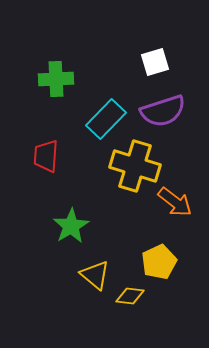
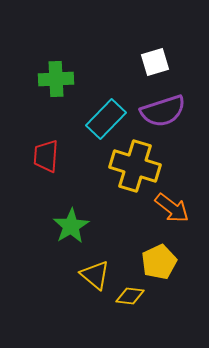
orange arrow: moved 3 px left, 6 px down
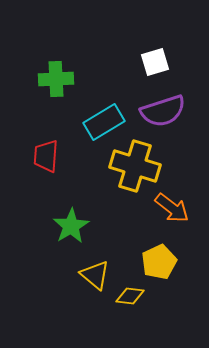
cyan rectangle: moved 2 px left, 3 px down; rotated 15 degrees clockwise
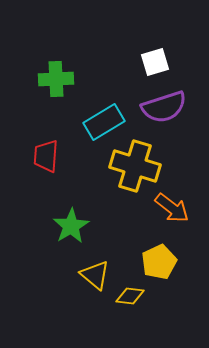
purple semicircle: moved 1 px right, 4 px up
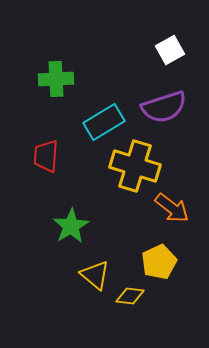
white square: moved 15 px right, 12 px up; rotated 12 degrees counterclockwise
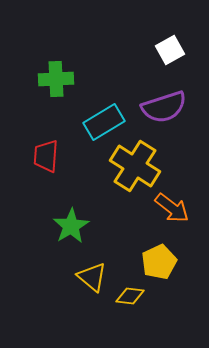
yellow cross: rotated 15 degrees clockwise
yellow triangle: moved 3 px left, 2 px down
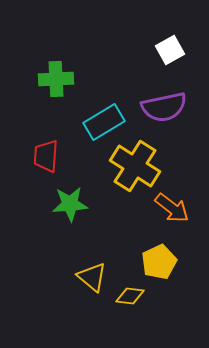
purple semicircle: rotated 6 degrees clockwise
green star: moved 1 px left, 22 px up; rotated 27 degrees clockwise
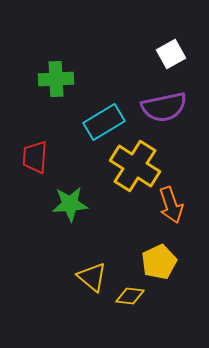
white square: moved 1 px right, 4 px down
red trapezoid: moved 11 px left, 1 px down
orange arrow: moved 1 px left, 3 px up; rotated 33 degrees clockwise
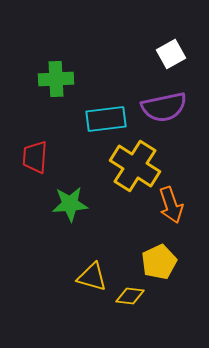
cyan rectangle: moved 2 px right, 3 px up; rotated 24 degrees clockwise
yellow triangle: rotated 24 degrees counterclockwise
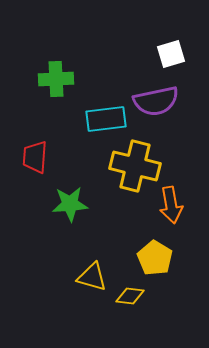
white square: rotated 12 degrees clockwise
purple semicircle: moved 8 px left, 6 px up
yellow cross: rotated 18 degrees counterclockwise
orange arrow: rotated 9 degrees clockwise
yellow pentagon: moved 4 px left, 4 px up; rotated 16 degrees counterclockwise
